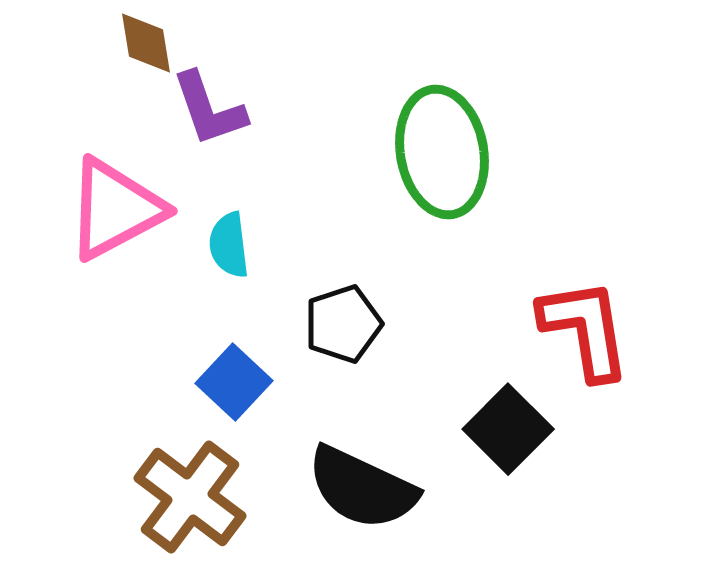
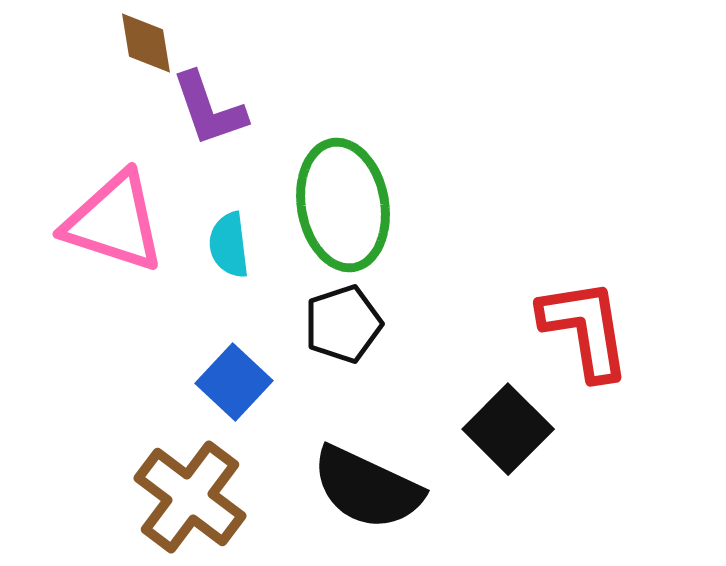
green ellipse: moved 99 px left, 53 px down
pink triangle: moved 1 px left, 13 px down; rotated 46 degrees clockwise
black semicircle: moved 5 px right
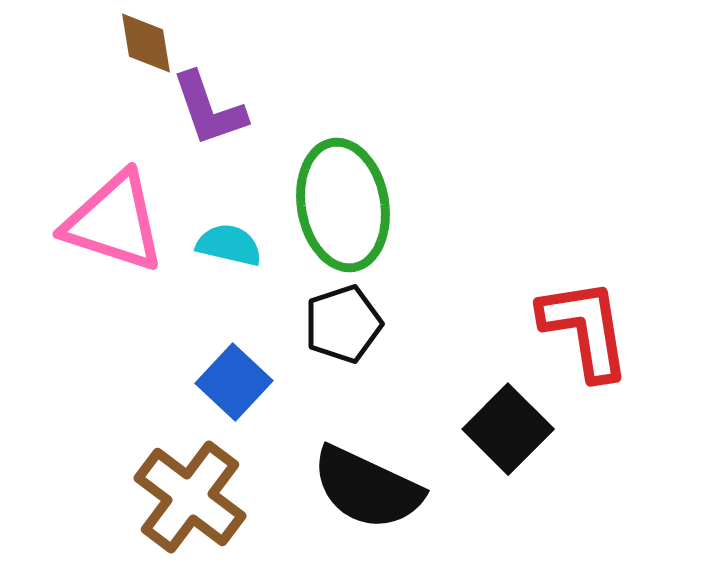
cyan semicircle: rotated 110 degrees clockwise
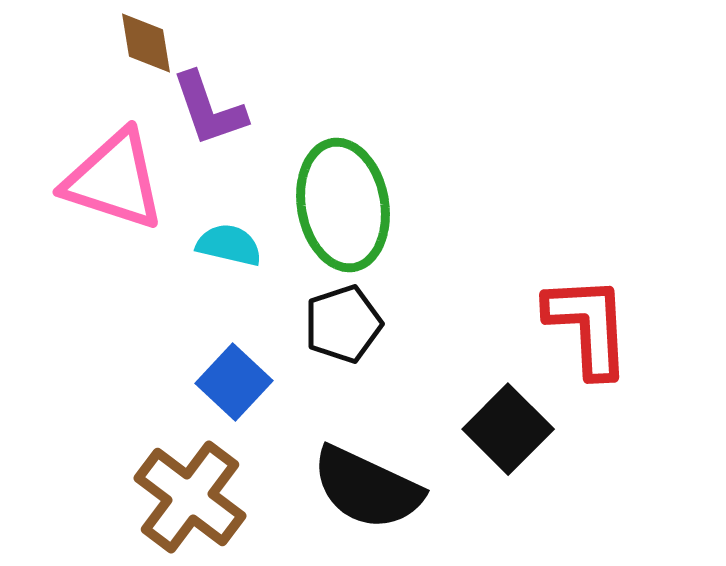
pink triangle: moved 42 px up
red L-shape: moved 3 px right, 3 px up; rotated 6 degrees clockwise
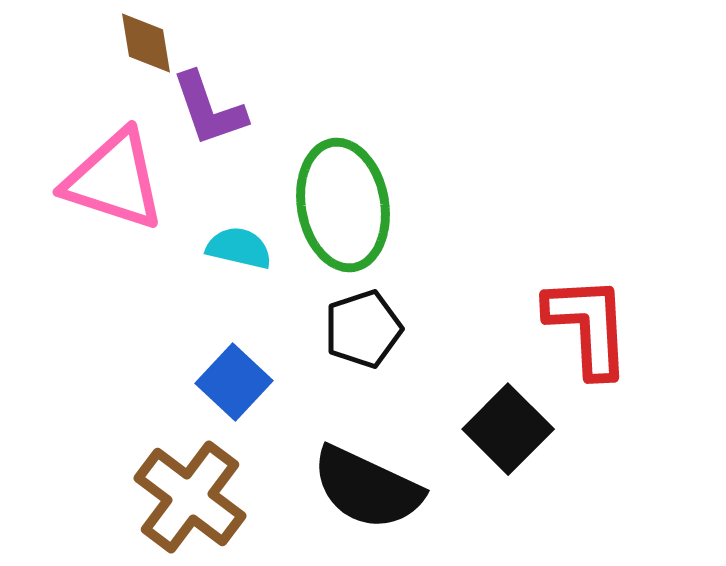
cyan semicircle: moved 10 px right, 3 px down
black pentagon: moved 20 px right, 5 px down
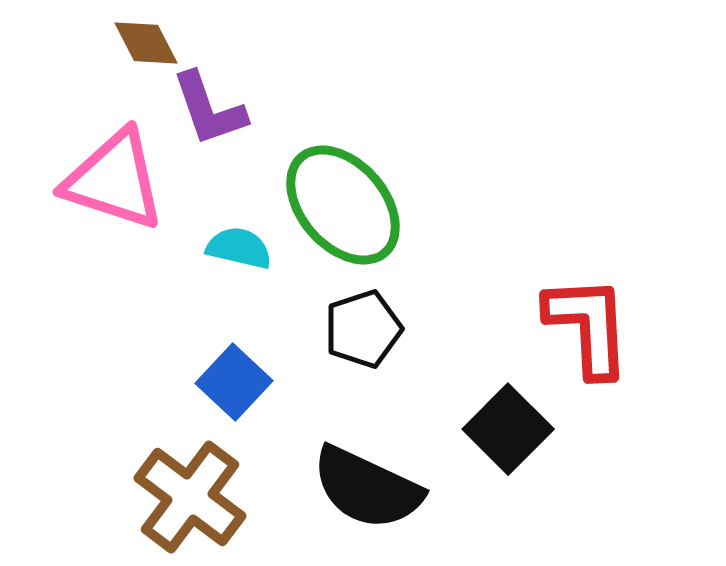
brown diamond: rotated 18 degrees counterclockwise
green ellipse: rotated 31 degrees counterclockwise
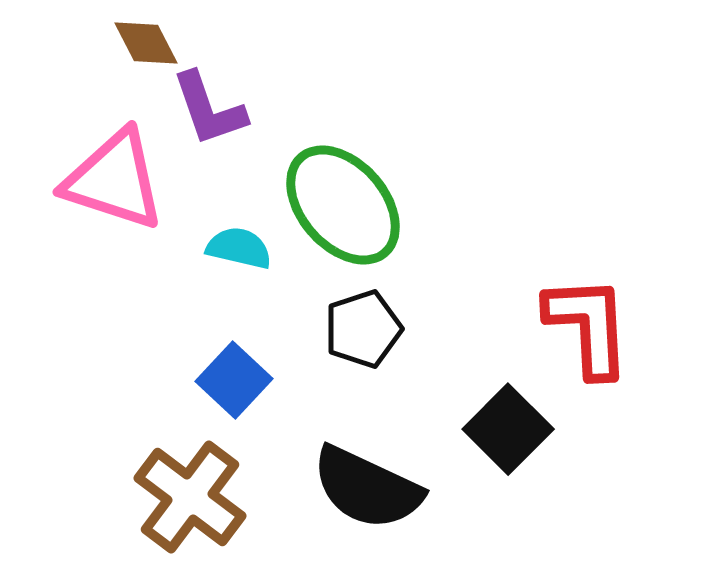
blue square: moved 2 px up
